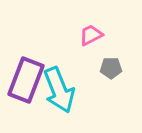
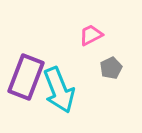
gray pentagon: rotated 25 degrees counterclockwise
purple rectangle: moved 3 px up
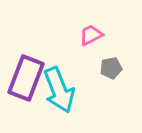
gray pentagon: rotated 15 degrees clockwise
purple rectangle: moved 1 px down
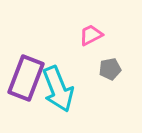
gray pentagon: moved 1 px left, 1 px down
cyan arrow: moved 1 px left, 1 px up
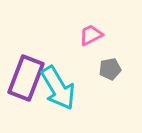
cyan arrow: moved 1 px up; rotated 9 degrees counterclockwise
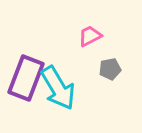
pink trapezoid: moved 1 px left, 1 px down
